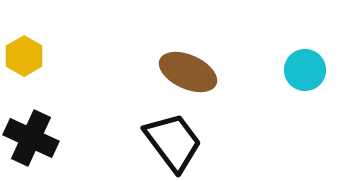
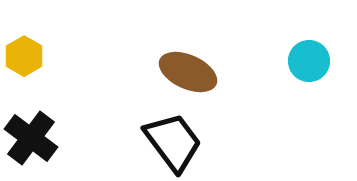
cyan circle: moved 4 px right, 9 px up
black cross: rotated 12 degrees clockwise
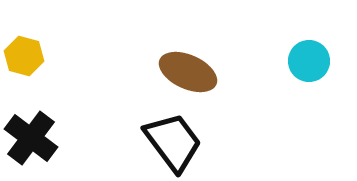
yellow hexagon: rotated 15 degrees counterclockwise
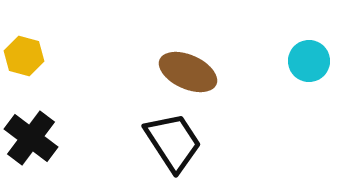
black trapezoid: rotated 4 degrees clockwise
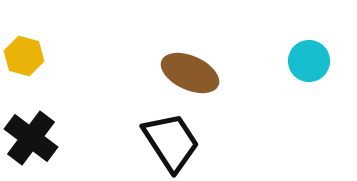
brown ellipse: moved 2 px right, 1 px down
black trapezoid: moved 2 px left
